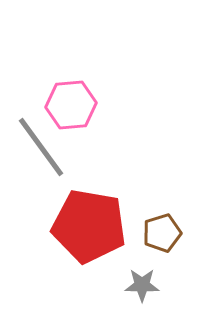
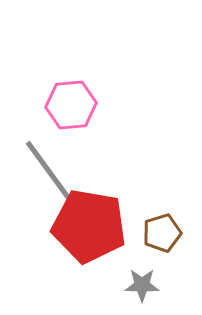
gray line: moved 7 px right, 23 px down
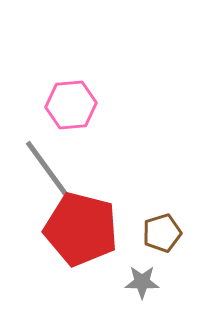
red pentagon: moved 8 px left, 3 px down; rotated 4 degrees clockwise
gray star: moved 3 px up
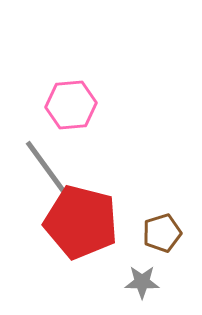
red pentagon: moved 7 px up
